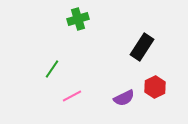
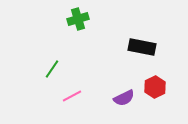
black rectangle: rotated 68 degrees clockwise
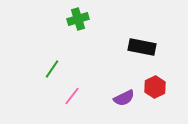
pink line: rotated 24 degrees counterclockwise
